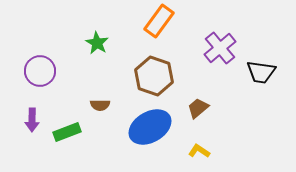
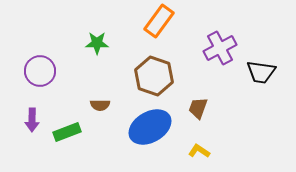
green star: rotated 30 degrees counterclockwise
purple cross: rotated 12 degrees clockwise
brown trapezoid: rotated 30 degrees counterclockwise
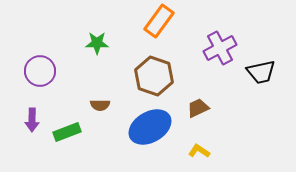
black trapezoid: rotated 20 degrees counterclockwise
brown trapezoid: rotated 45 degrees clockwise
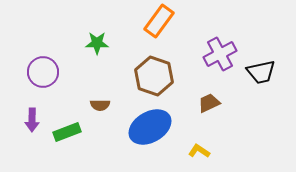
purple cross: moved 6 px down
purple circle: moved 3 px right, 1 px down
brown trapezoid: moved 11 px right, 5 px up
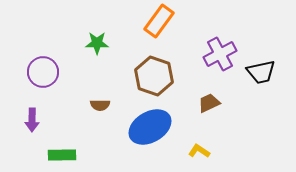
green rectangle: moved 5 px left, 23 px down; rotated 20 degrees clockwise
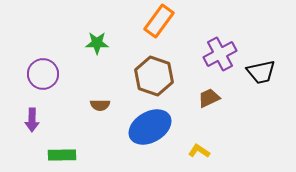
purple circle: moved 2 px down
brown trapezoid: moved 5 px up
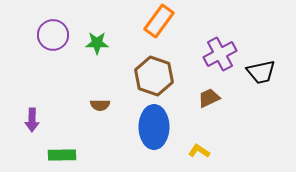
purple circle: moved 10 px right, 39 px up
blue ellipse: moved 4 px right; rotated 60 degrees counterclockwise
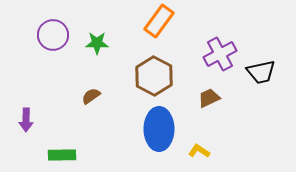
brown hexagon: rotated 9 degrees clockwise
brown semicircle: moved 9 px left, 9 px up; rotated 144 degrees clockwise
purple arrow: moved 6 px left
blue ellipse: moved 5 px right, 2 px down
